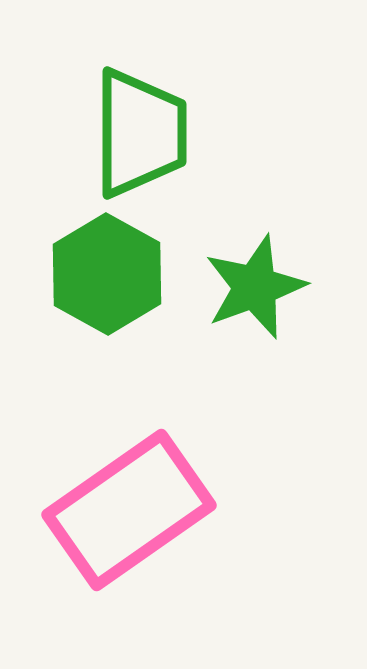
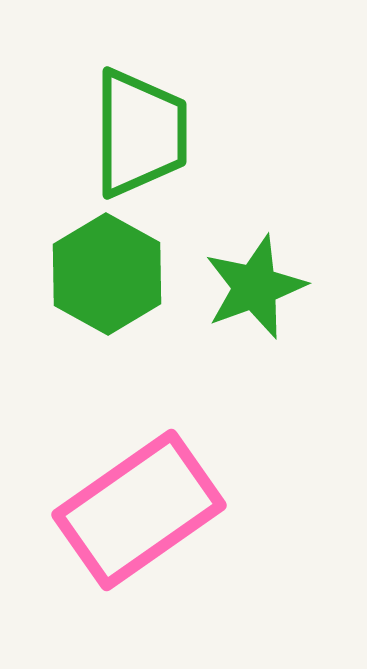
pink rectangle: moved 10 px right
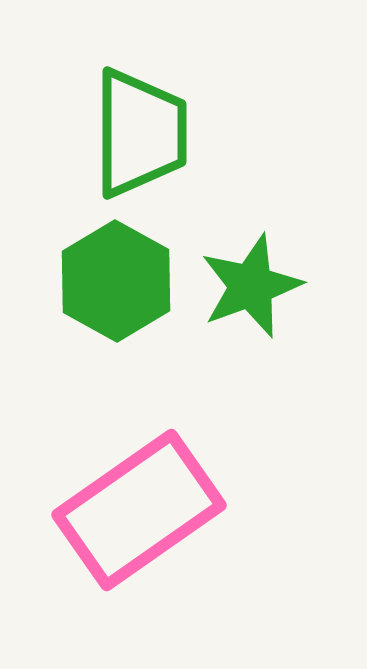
green hexagon: moved 9 px right, 7 px down
green star: moved 4 px left, 1 px up
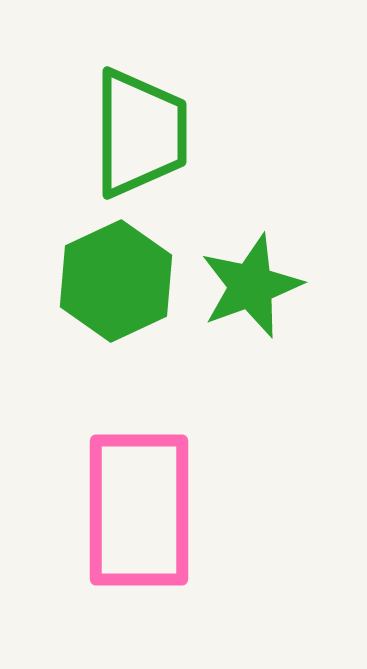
green hexagon: rotated 6 degrees clockwise
pink rectangle: rotated 55 degrees counterclockwise
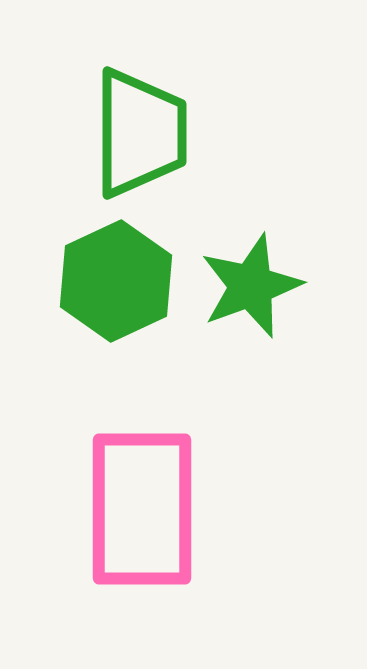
pink rectangle: moved 3 px right, 1 px up
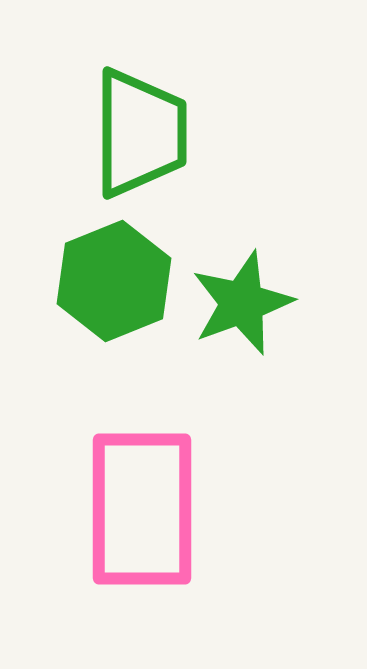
green hexagon: moved 2 px left; rotated 3 degrees clockwise
green star: moved 9 px left, 17 px down
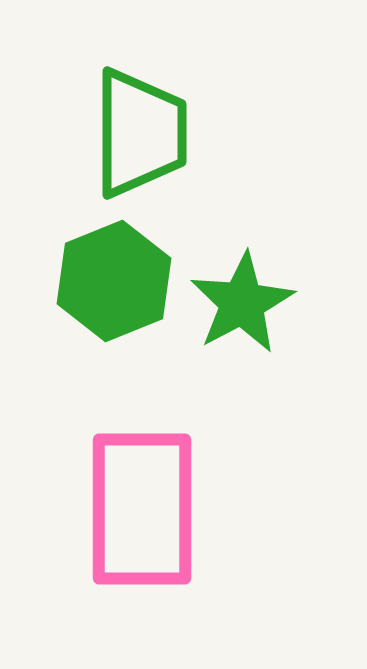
green star: rotated 8 degrees counterclockwise
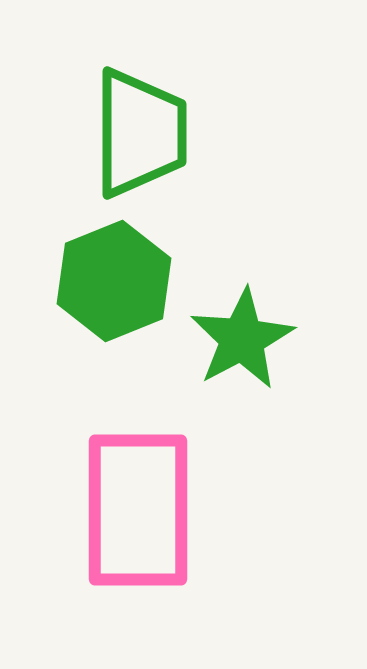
green star: moved 36 px down
pink rectangle: moved 4 px left, 1 px down
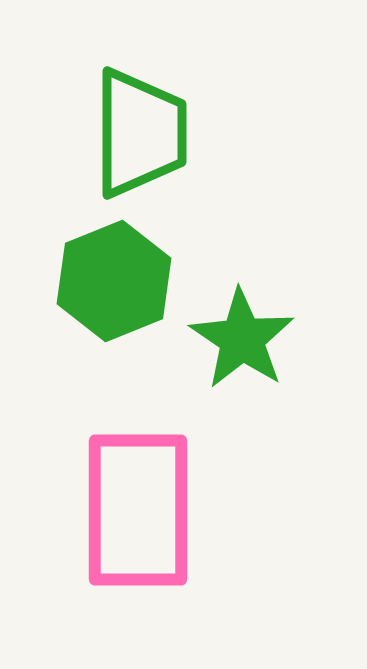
green star: rotated 10 degrees counterclockwise
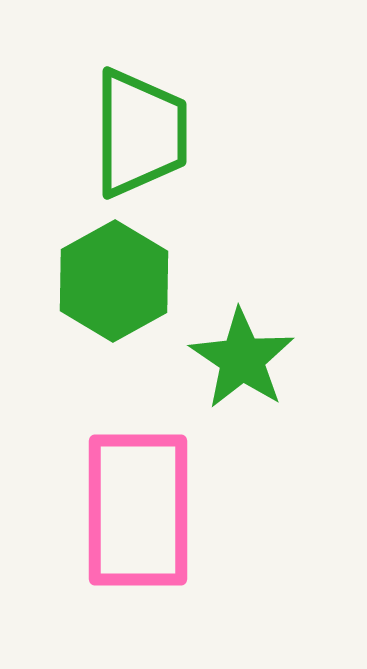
green hexagon: rotated 7 degrees counterclockwise
green star: moved 20 px down
